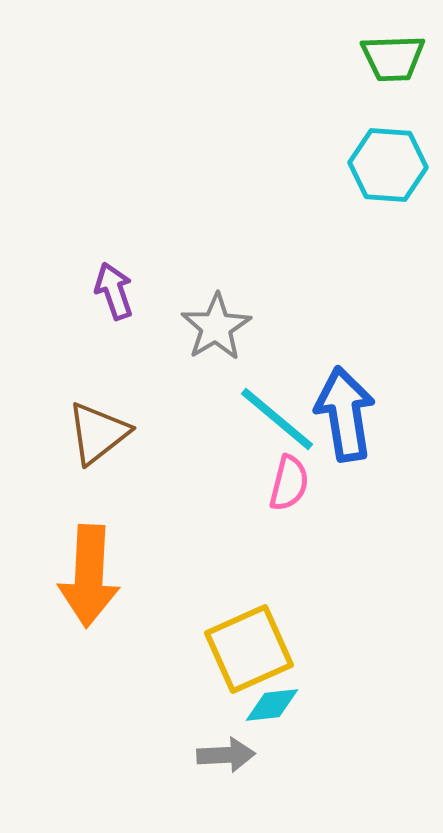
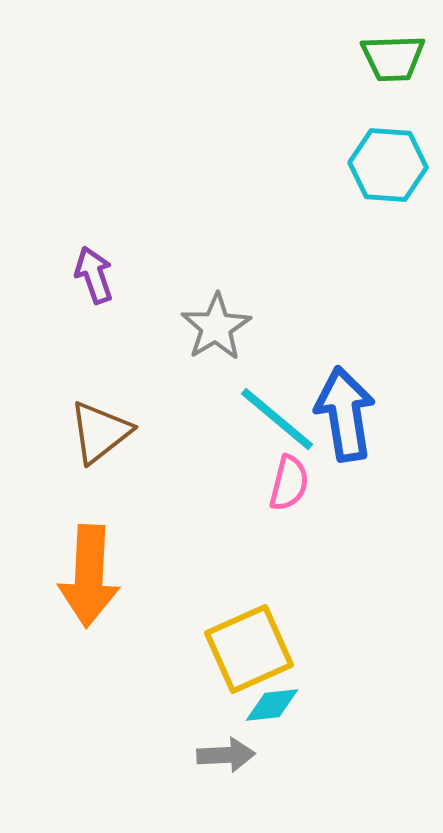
purple arrow: moved 20 px left, 16 px up
brown triangle: moved 2 px right, 1 px up
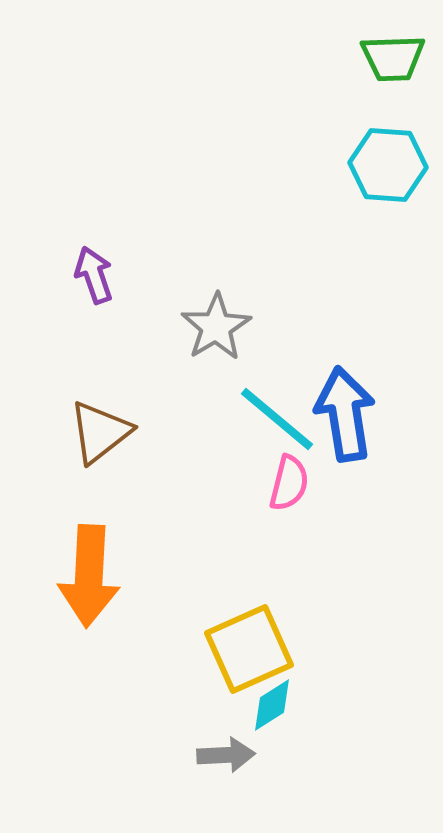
cyan diamond: rotated 26 degrees counterclockwise
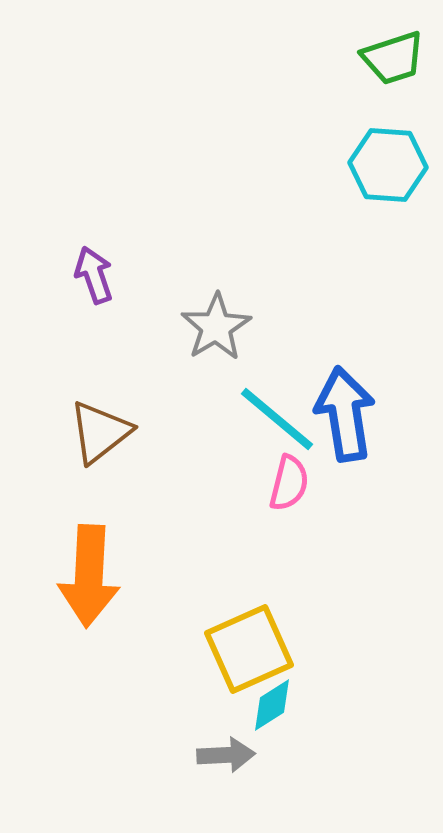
green trapezoid: rotated 16 degrees counterclockwise
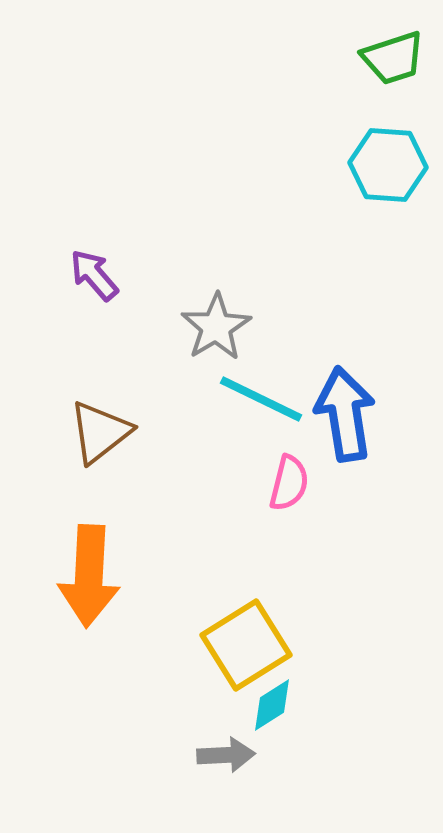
purple arrow: rotated 22 degrees counterclockwise
cyan line: moved 16 px left, 20 px up; rotated 14 degrees counterclockwise
yellow square: moved 3 px left, 4 px up; rotated 8 degrees counterclockwise
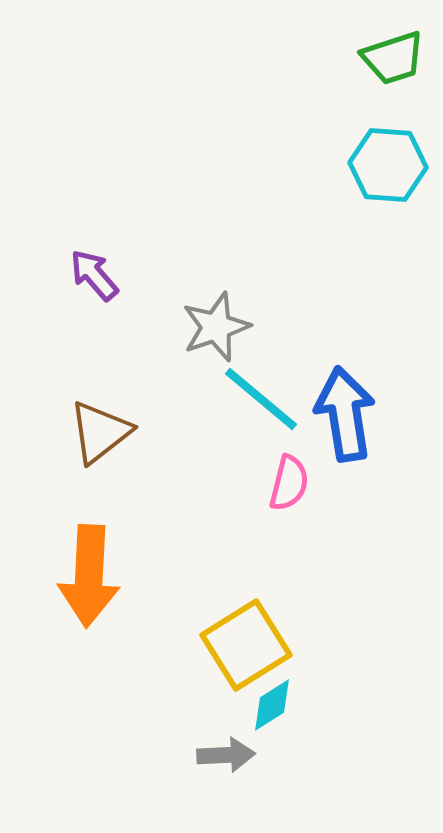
gray star: rotated 12 degrees clockwise
cyan line: rotated 14 degrees clockwise
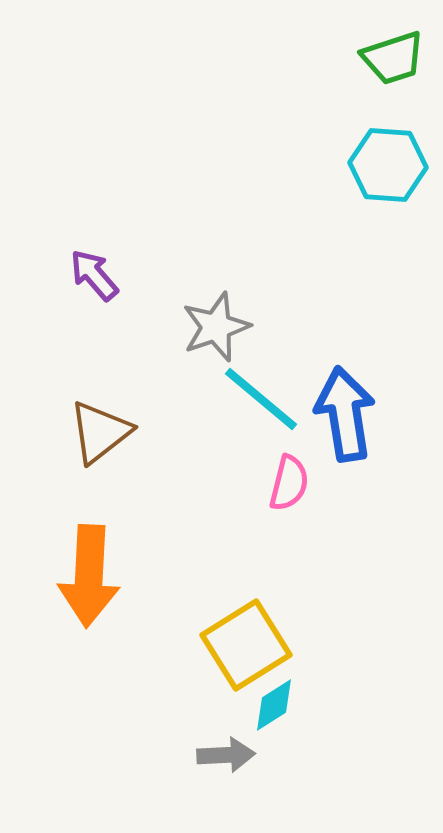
cyan diamond: moved 2 px right
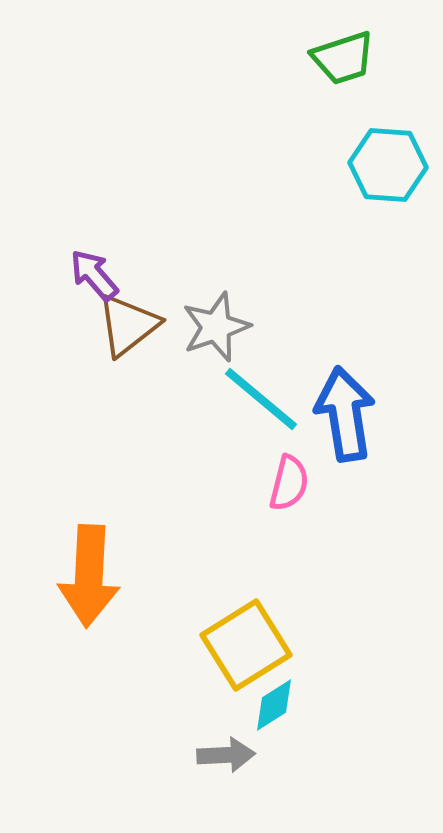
green trapezoid: moved 50 px left
brown triangle: moved 28 px right, 107 px up
